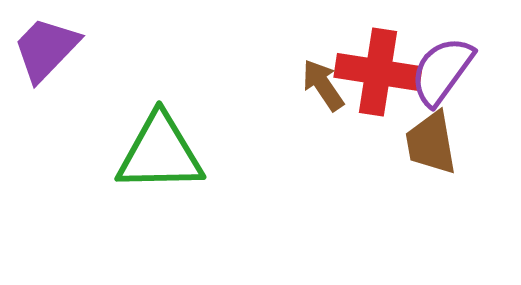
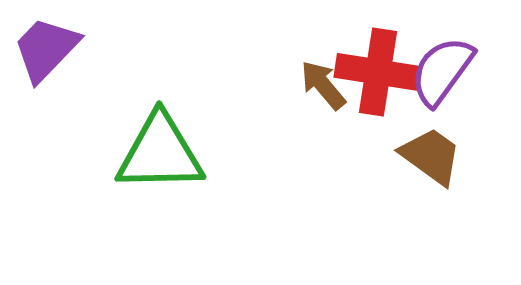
brown arrow: rotated 6 degrees counterclockwise
brown trapezoid: moved 13 px down; rotated 136 degrees clockwise
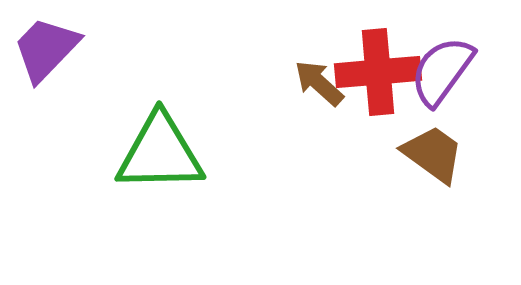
red cross: rotated 14 degrees counterclockwise
brown arrow: moved 4 px left, 2 px up; rotated 8 degrees counterclockwise
brown trapezoid: moved 2 px right, 2 px up
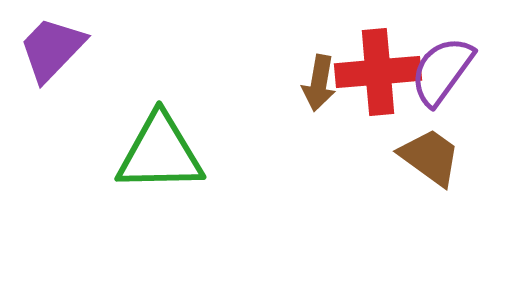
purple trapezoid: moved 6 px right
brown arrow: rotated 122 degrees counterclockwise
brown trapezoid: moved 3 px left, 3 px down
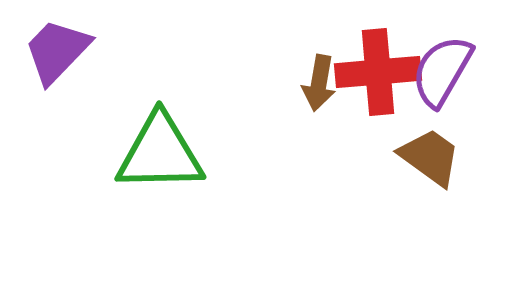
purple trapezoid: moved 5 px right, 2 px down
purple semicircle: rotated 6 degrees counterclockwise
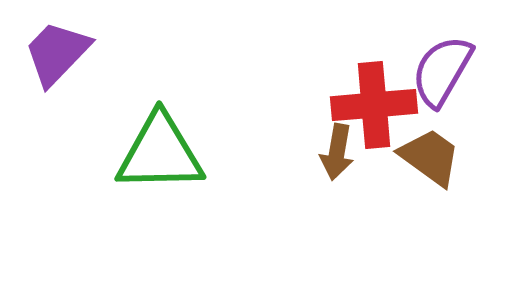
purple trapezoid: moved 2 px down
red cross: moved 4 px left, 33 px down
brown arrow: moved 18 px right, 69 px down
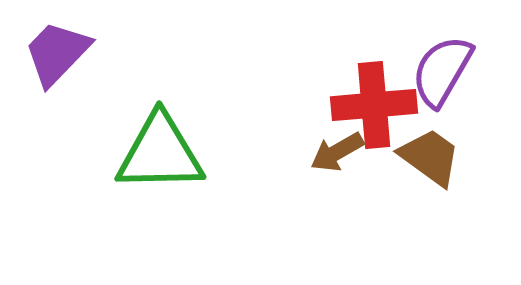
brown arrow: rotated 50 degrees clockwise
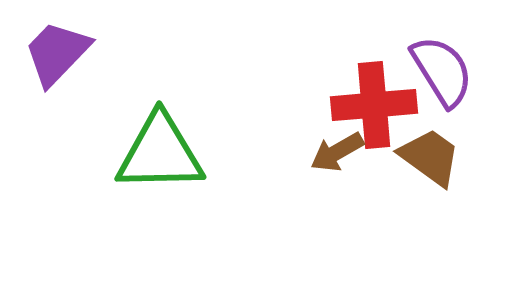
purple semicircle: rotated 118 degrees clockwise
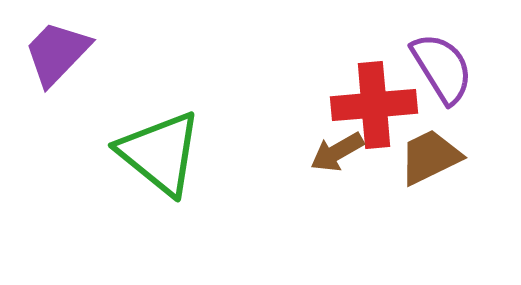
purple semicircle: moved 3 px up
green triangle: rotated 40 degrees clockwise
brown trapezoid: rotated 62 degrees counterclockwise
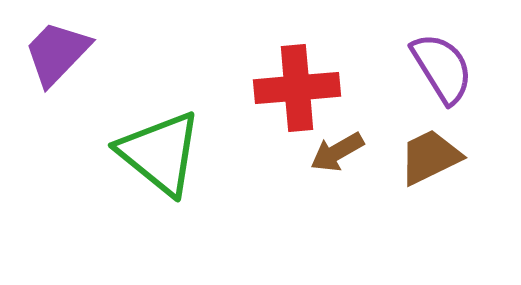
red cross: moved 77 px left, 17 px up
